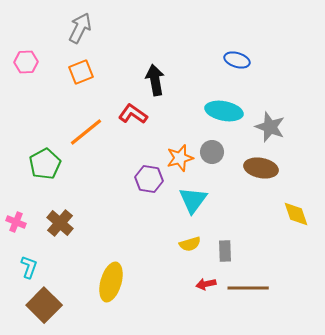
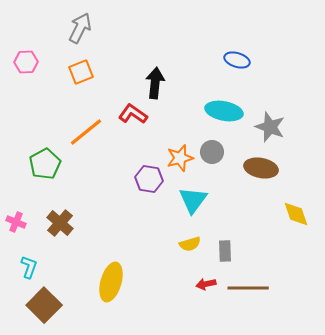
black arrow: moved 3 px down; rotated 16 degrees clockwise
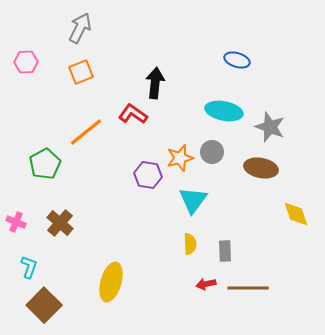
purple hexagon: moved 1 px left, 4 px up
yellow semicircle: rotated 75 degrees counterclockwise
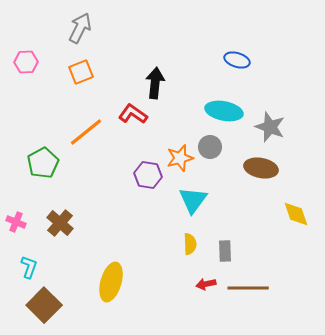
gray circle: moved 2 px left, 5 px up
green pentagon: moved 2 px left, 1 px up
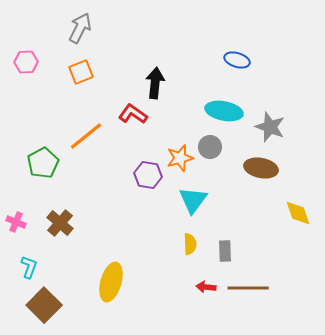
orange line: moved 4 px down
yellow diamond: moved 2 px right, 1 px up
red arrow: moved 3 px down; rotated 18 degrees clockwise
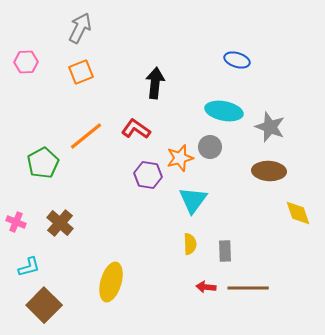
red L-shape: moved 3 px right, 15 px down
brown ellipse: moved 8 px right, 3 px down; rotated 8 degrees counterclockwise
cyan L-shape: rotated 55 degrees clockwise
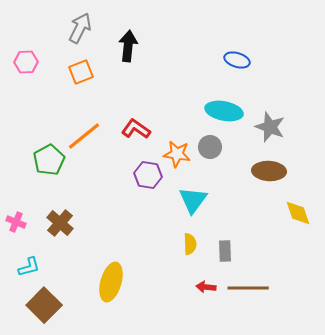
black arrow: moved 27 px left, 37 px up
orange line: moved 2 px left
orange star: moved 3 px left, 4 px up; rotated 24 degrees clockwise
green pentagon: moved 6 px right, 3 px up
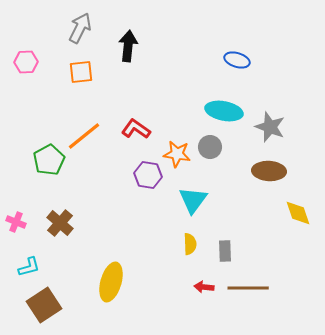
orange square: rotated 15 degrees clockwise
red arrow: moved 2 px left
brown square: rotated 12 degrees clockwise
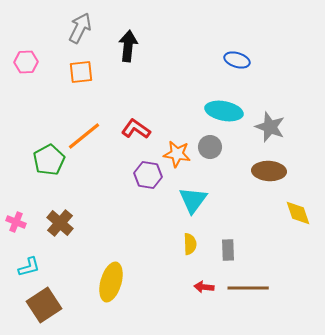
gray rectangle: moved 3 px right, 1 px up
